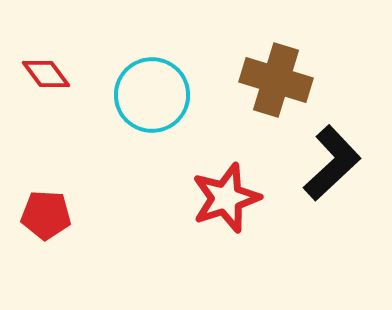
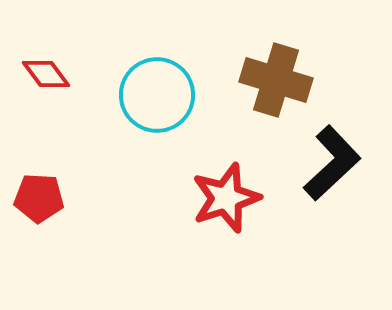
cyan circle: moved 5 px right
red pentagon: moved 7 px left, 17 px up
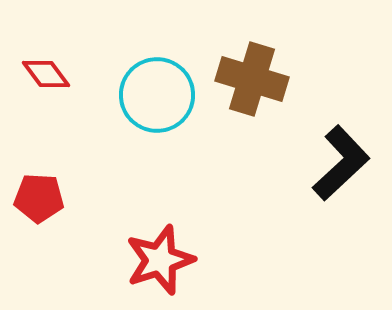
brown cross: moved 24 px left, 1 px up
black L-shape: moved 9 px right
red star: moved 66 px left, 62 px down
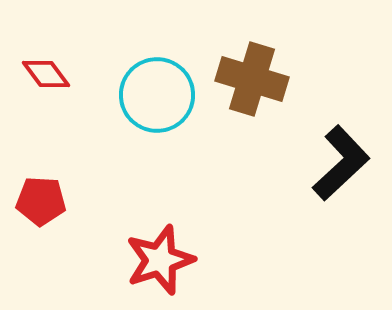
red pentagon: moved 2 px right, 3 px down
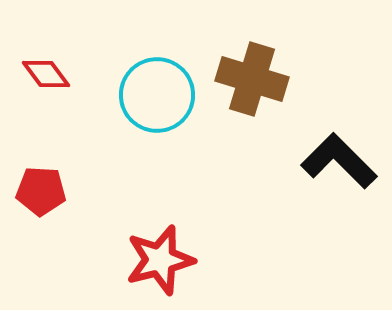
black L-shape: moved 2 px left, 2 px up; rotated 92 degrees counterclockwise
red pentagon: moved 10 px up
red star: rotated 4 degrees clockwise
